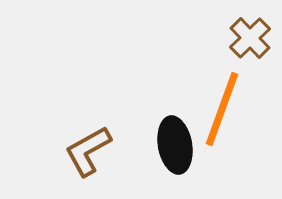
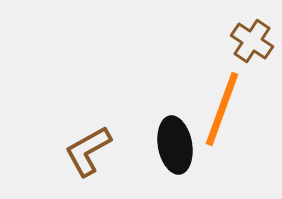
brown cross: moved 2 px right, 3 px down; rotated 12 degrees counterclockwise
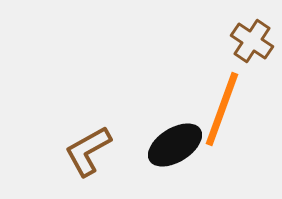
black ellipse: rotated 68 degrees clockwise
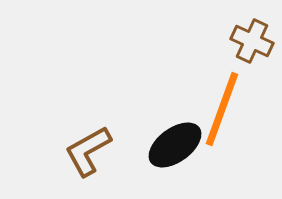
brown cross: rotated 9 degrees counterclockwise
black ellipse: rotated 4 degrees counterclockwise
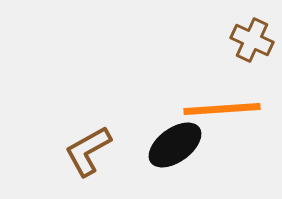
brown cross: moved 1 px up
orange line: rotated 66 degrees clockwise
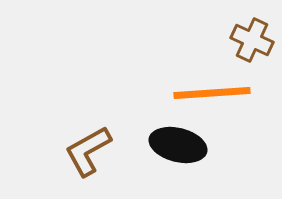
orange line: moved 10 px left, 16 px up
black ellipse: moved 3 px right; rotated 50 degrees clockwise
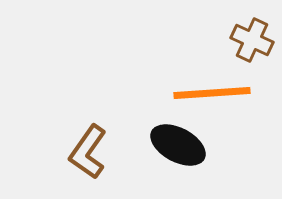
black ellipse: rotated 14 degrees clockwise
brown L-shape: moved 1 px down; rotated 26 degrees counterclockwise
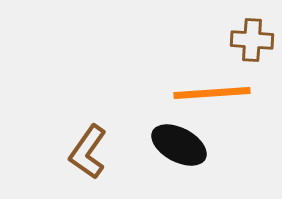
brown cross: rotated 21 degrees counterclockwise
black ellipse: moved 1 px right
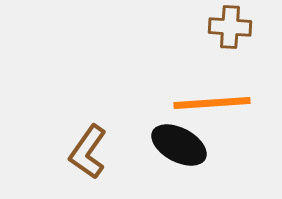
brown cross: moved 22 px left, 13 px up
orange line: moved 10 px down
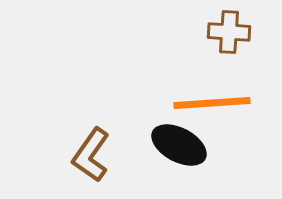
brown cross: moved 1 px left, 5 px down
brown L-shape: moved 3 px right, 3 px down
